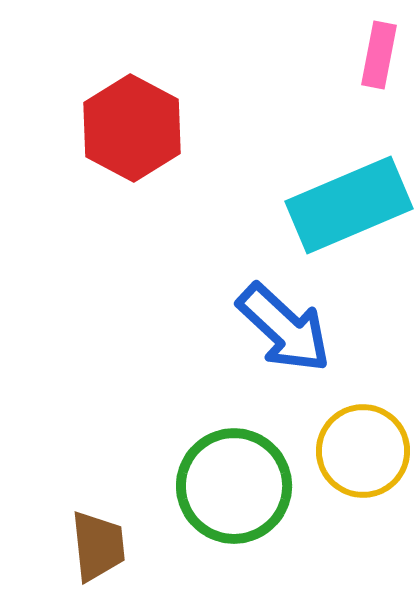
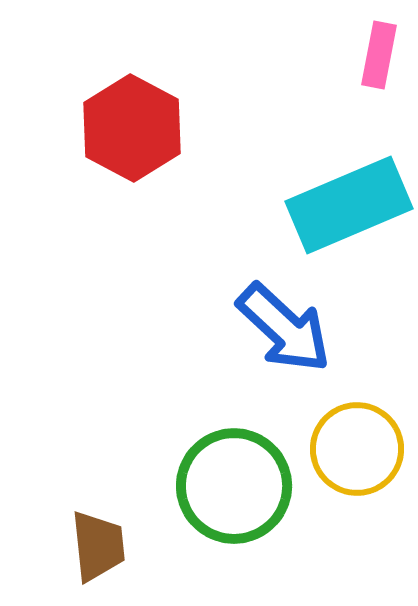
yellow circle: moved 6 px left, 2 px up
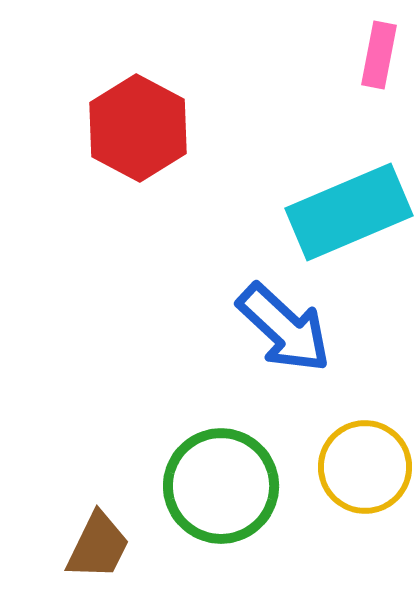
red hexagon: moved 6 px right
cyan rectangle: moved 7 px down
yellow circle: moved 8 px right, 18 px down
green circle: moved 13 px left
brown trapezoid: rotated 32 degrees clockwise
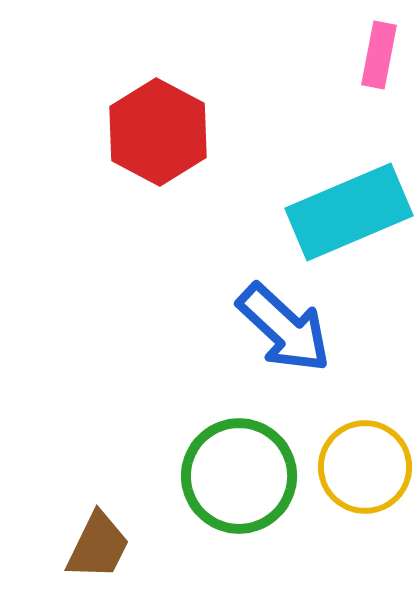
red hexagon: moved 20 px right, 4 px down
green circle: moved 18 px right, 10 px up
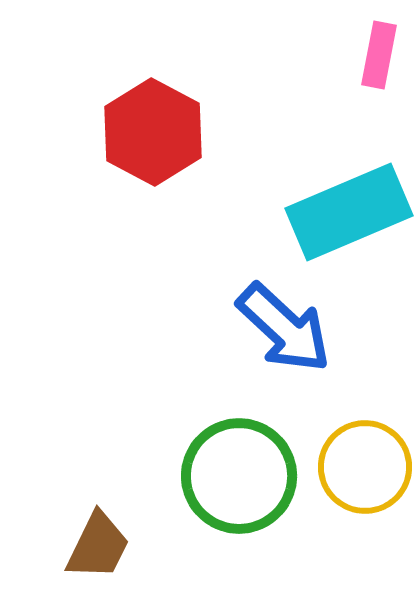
red hexagon: moved 5 px left
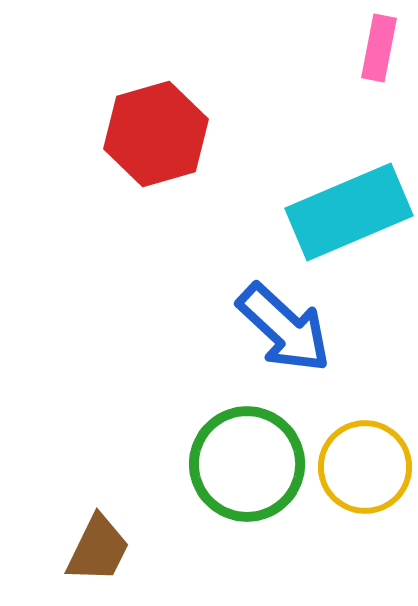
pink rectangle: moved 7 px up
red hexagon: moved 3 px right, 2 px down; rotated 16 degrees clockwise
green circle: moved 8 px right, 12 px up
brown trapezoid: moved 3 px down
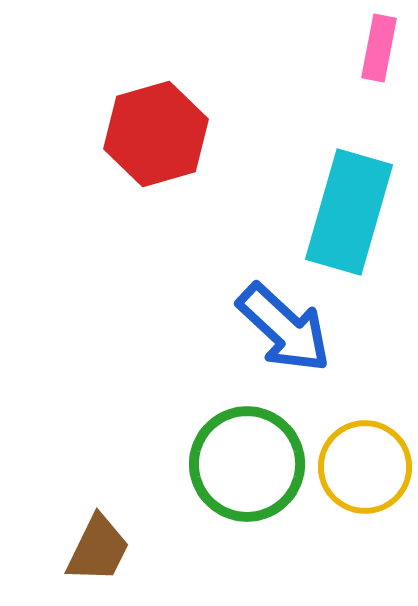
cyan rectangle: rotated 51 degrees counterclockwise
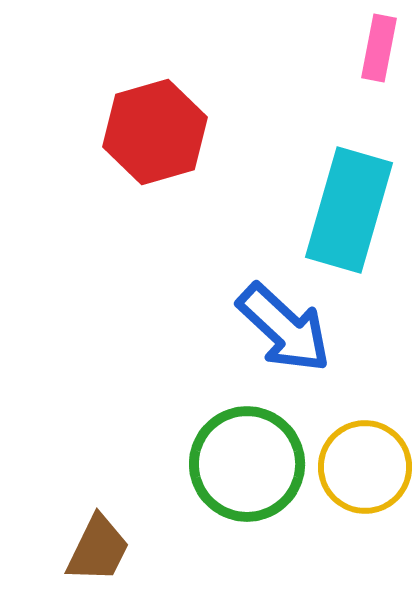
red hexagon: moved 1 px left, 2 px up
cyan rectangle: moved 2 px up
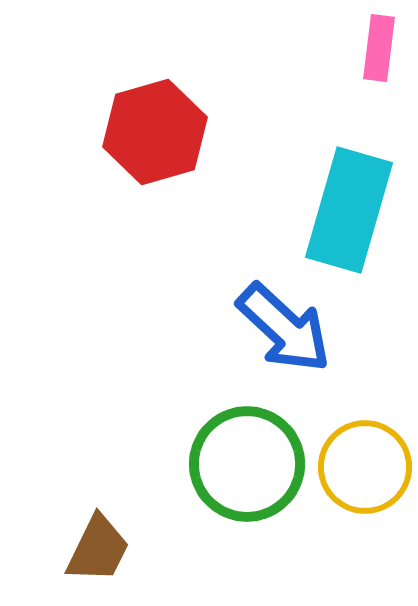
pink rectangle: rotated 4 degrees counterclockwise
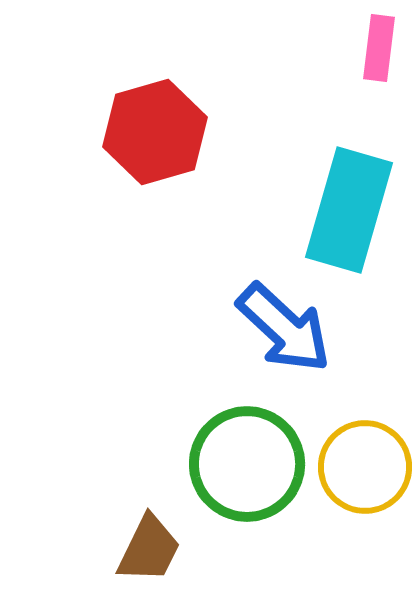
brown trapezoid: moved 51 px right
